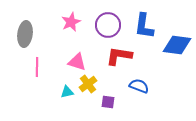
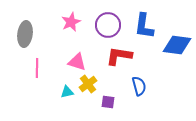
pink line: moved 1 px down
blue semicircle: rotated 54 degrees clockwise
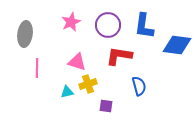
yellow cross: rotated 18 degrees clockwise
purple square: moved 2 px left, 4 px down
